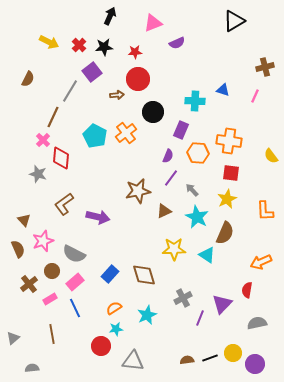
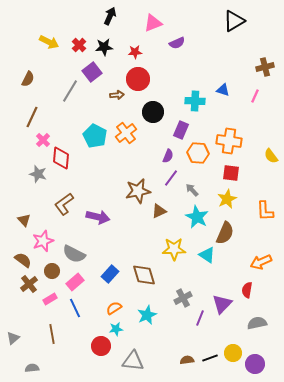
brown line at (53, 117): moved 21 px left
brown triangle at (164, 211): moved 5 px left
brown semicircle at (18, 249): moved 5 px right, 11 px down; rotated 30 degrees counterclockwise
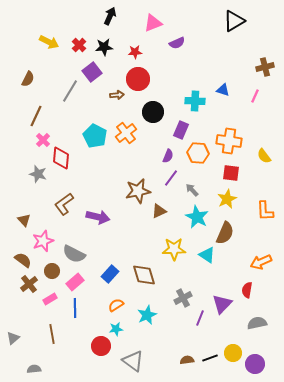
brown line at (32, 117): moved 4 px right, 1 px up
yellow semicircle at (271, 156): moved 7 px left
blue line at (75, 308): rotated 24 degrees clockwise
orange semicircle at (114, 308): moved 2 px right, 3 px up
gray triangle at (133, 361): rotated 30 degrees clockwise
gray semicircle at (32, 368): moved 2 px right, 1 px down
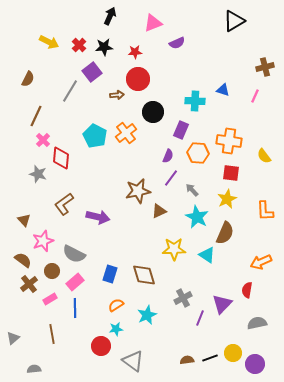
blue rectangle at (110, 274): rotated 24 degrees counterclockwise
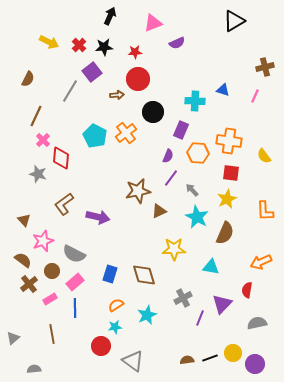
cyan triangle at (207, 255): moved 4 px right, 12 px down; rotated 24 degrees counterclockwise
cyan star at (116, 329): moved 1 px left, 2 px up
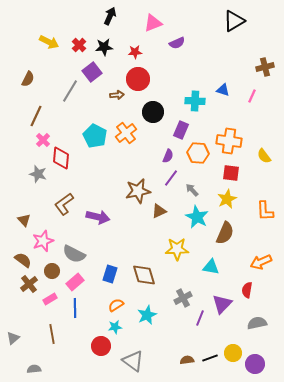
pink line at (255, 96): moved 3 px left
yellow star at (174, 249): moved 3 px right
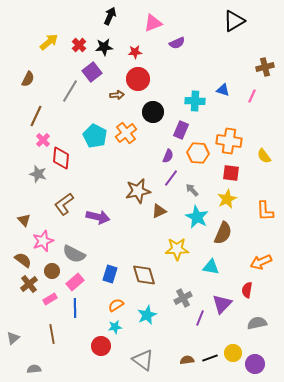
yellow arrow at (49, 42): rotated 66 degrees counterclockwise
brown semicircle at (225, 233): moved 2 px left
gray triangle at (133, 361): moved 10 px right, 1 px up
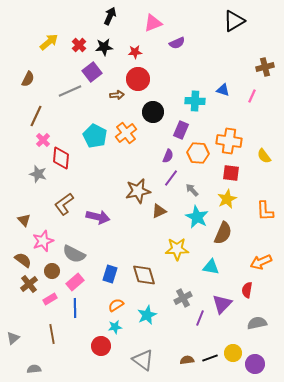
gray line at (70, 91): rotated 35 degrees clockwise
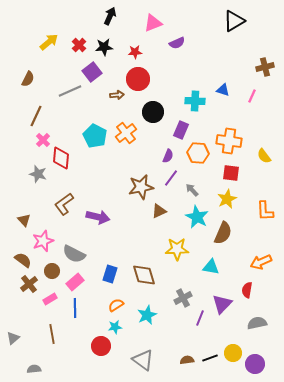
brown star at (138, 191): moved 3 px right, 4 px up
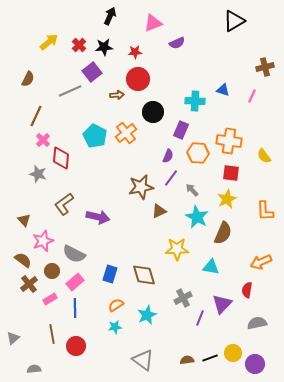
red circle at (101, 346): moved 25 px left
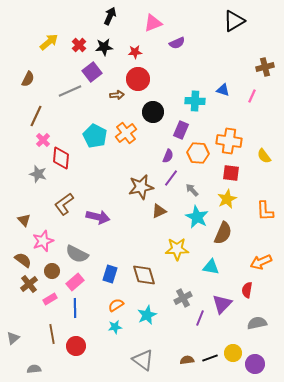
gray semicircle at (74, 254): moved 3 px right
